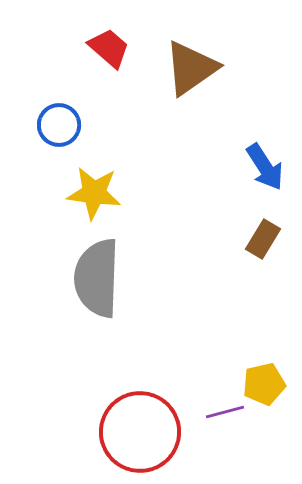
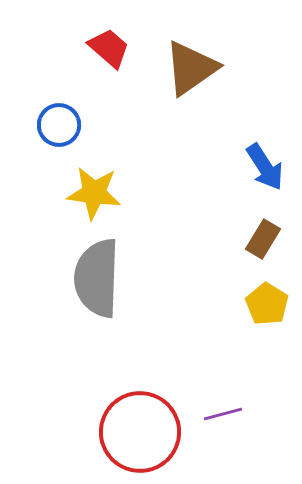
yellow pentagon: moved 3 px right, 80 px up; rotated 27 degrees counterclockwise
purple line: moved 2 px left, 2 px down
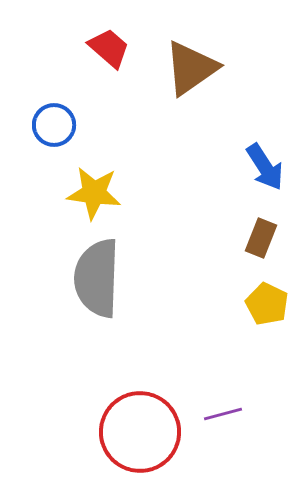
blue circle: moved 5 px left
brown rectangle: moved 2 px left, 1 px up; rotated 9 degrees counterclockwise
yellow pentagon: rotated 6 degrees counterclockwise
